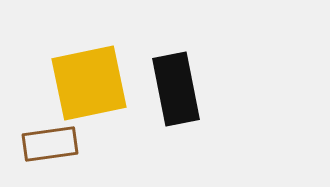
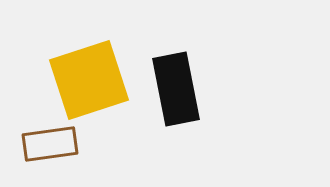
yellow square: moved 3 px up; rotated 6 degrees counterclockwise
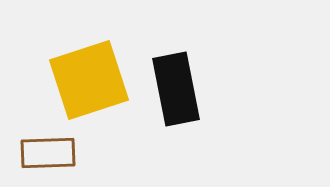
brown rectangle: moved 2 px left, 9 px down; rotated 6 degrees clockwise
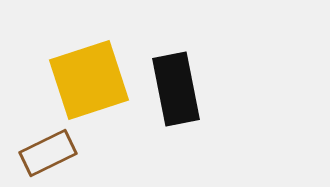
brown rectangle: rotated 24 degrees counterclockwise
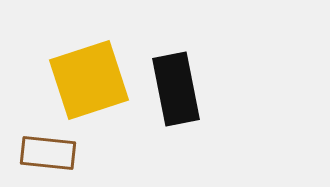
brown rectangle: rotated 32 degrees clockwise
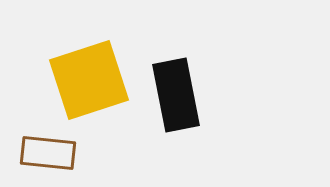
black rectangle: moved 6 px down
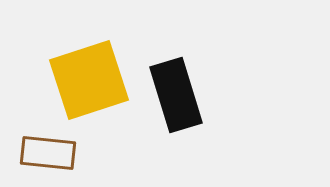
black rectangle: rotated 6 degrees counterclockwise
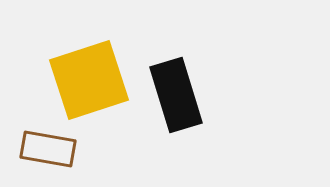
brown rectangle: moved 4 px up; rotated 4 degrees clockwise
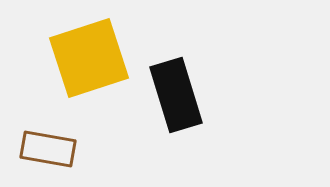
yellow square: moved 22 px up
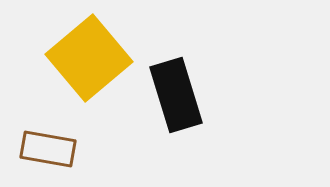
yellow square: rotated 22 degrees counterclockwise
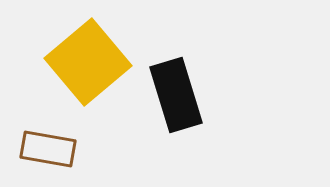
yellow square: moved 1 px left, 4 px down
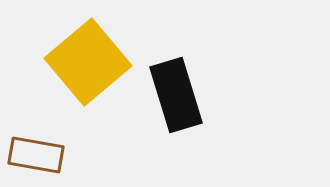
brown rectangle: moved 12 px left, 6 px down
